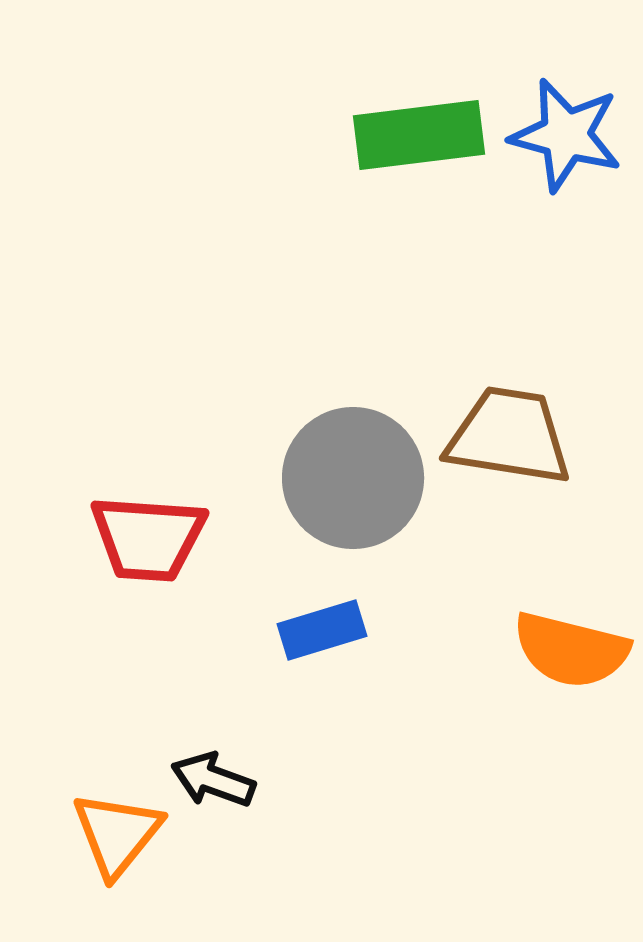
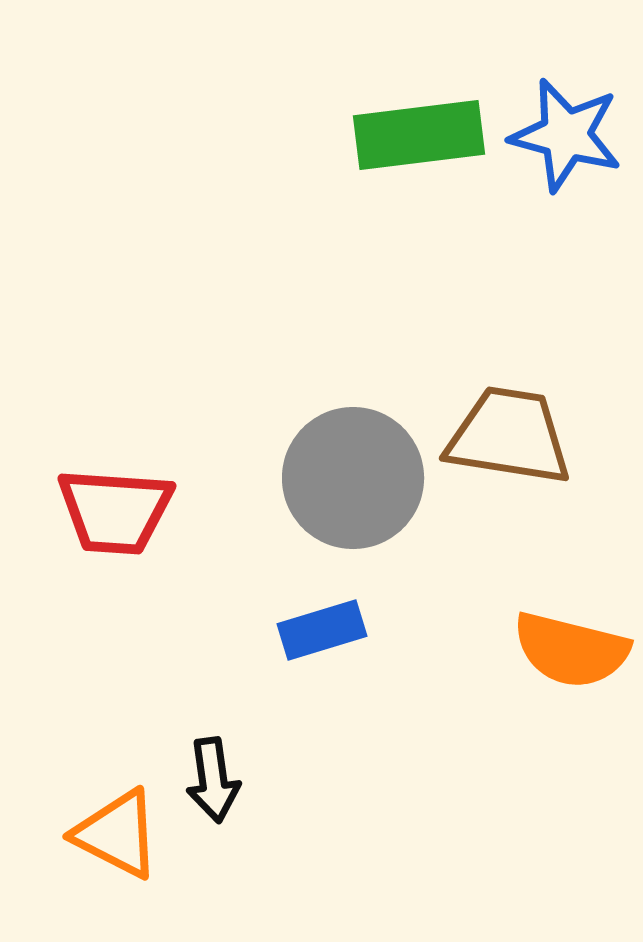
red trapezoid: moved 33 px left, 27 px up
black arrow: rotated 118 degrees counterclockwise
orange triangle: rotated 42 degrees counterclockwise
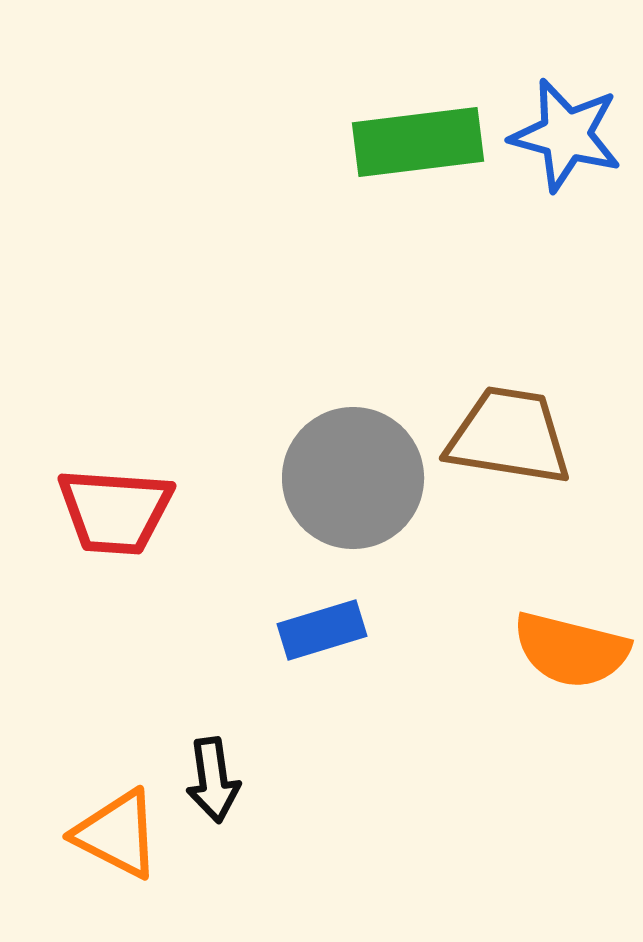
green rectangle: moved 1 px left, 7 px down
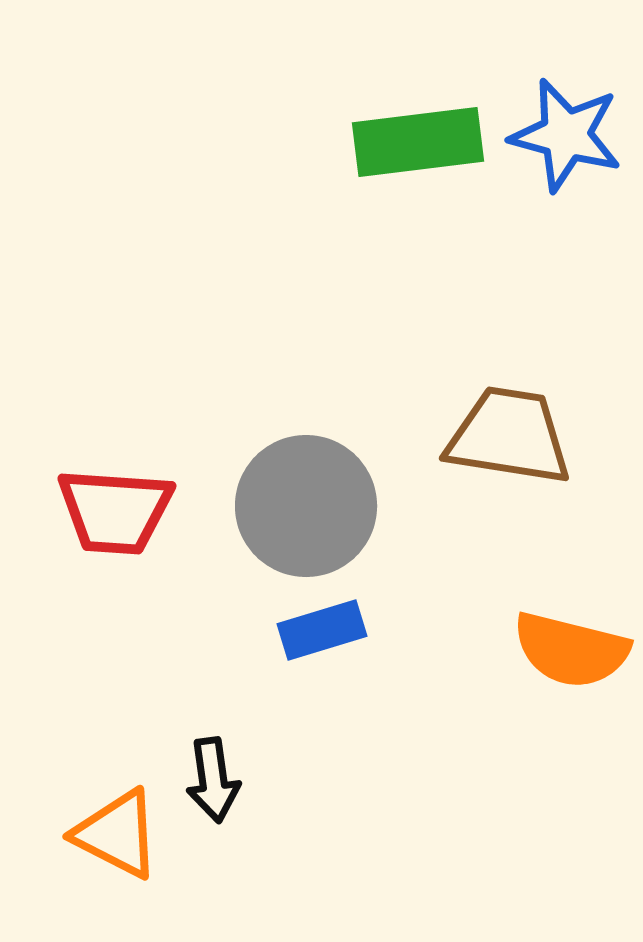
gray circle: moved 47 px left, 28 px down
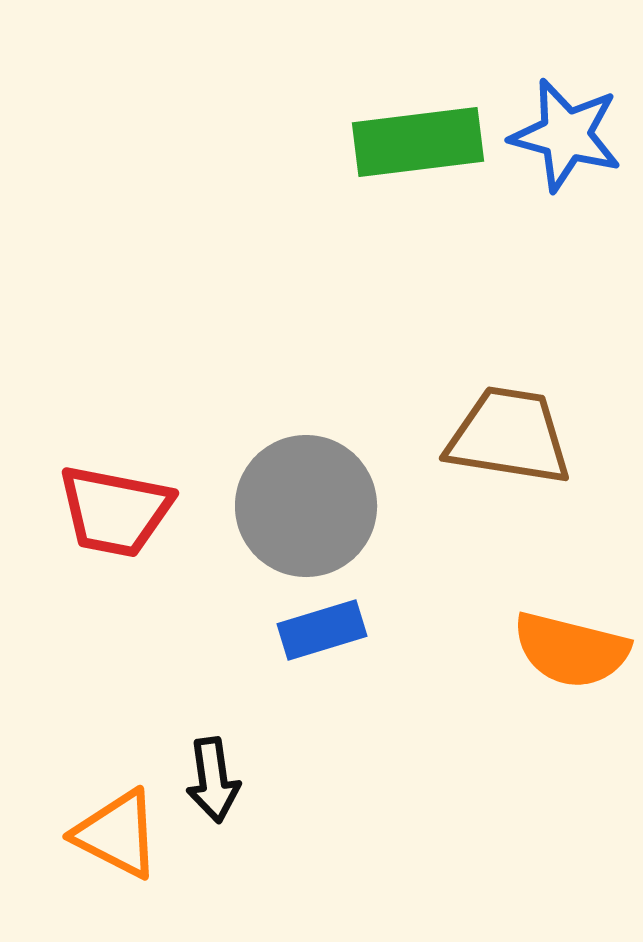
red trapezoid: rotated 7 degrees clockwise
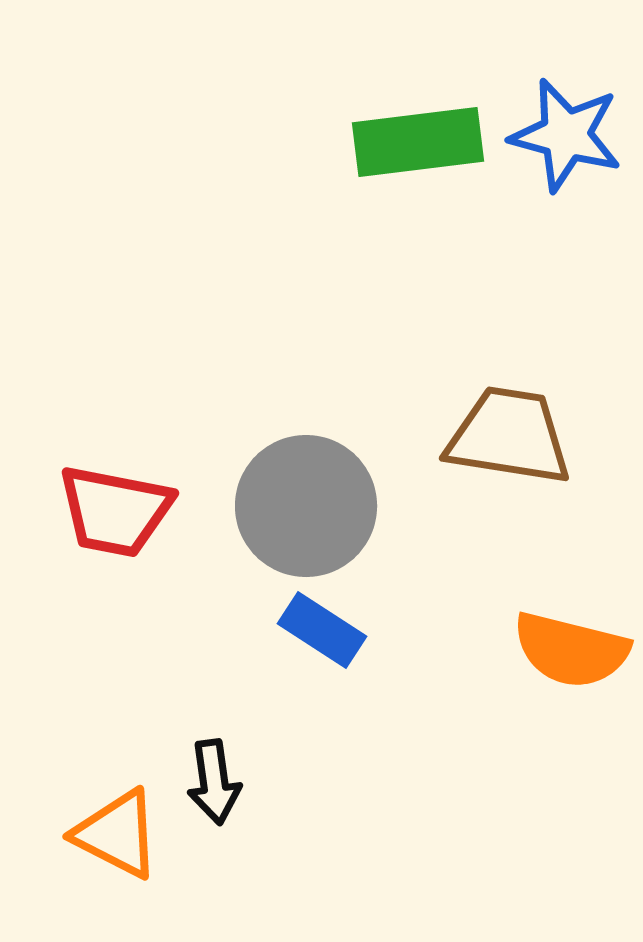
blue rectangle: rotated 50 degrees clockwise
black arrow: moved 1 px right, 2 px down
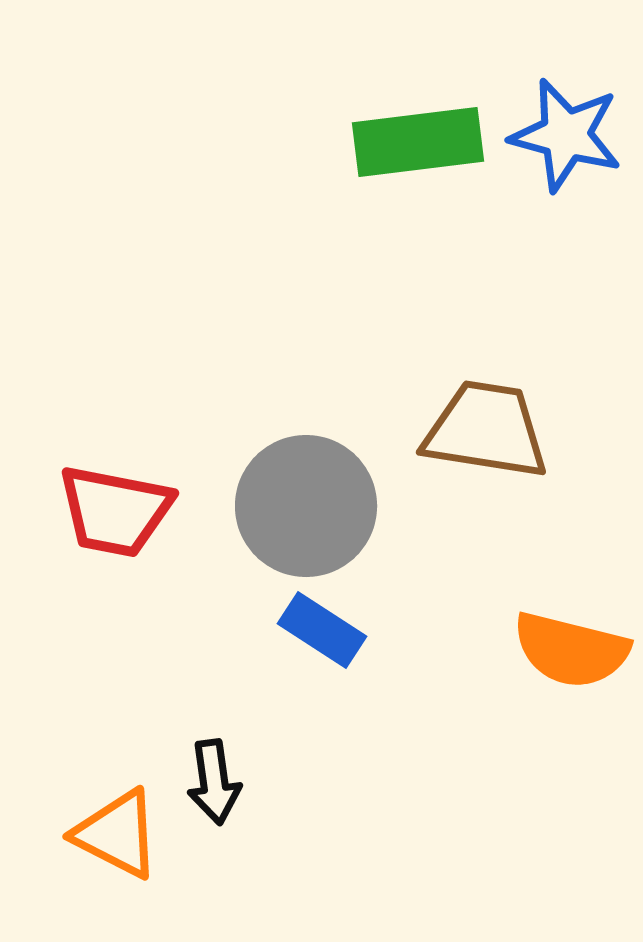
brown trapezoid: moved 23 px left, 6 px up
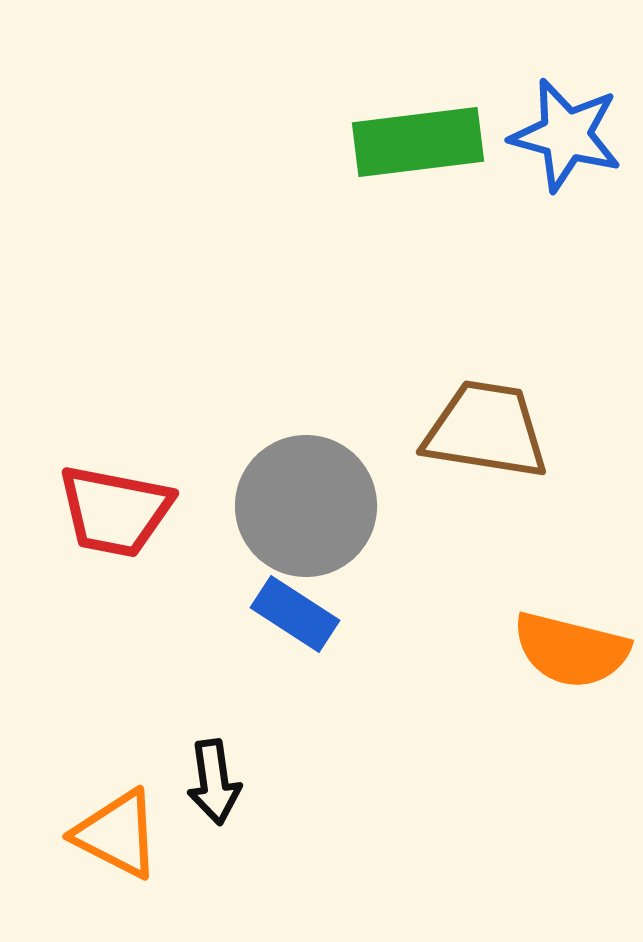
blue rectangle: moved 27 px left, 16 px up
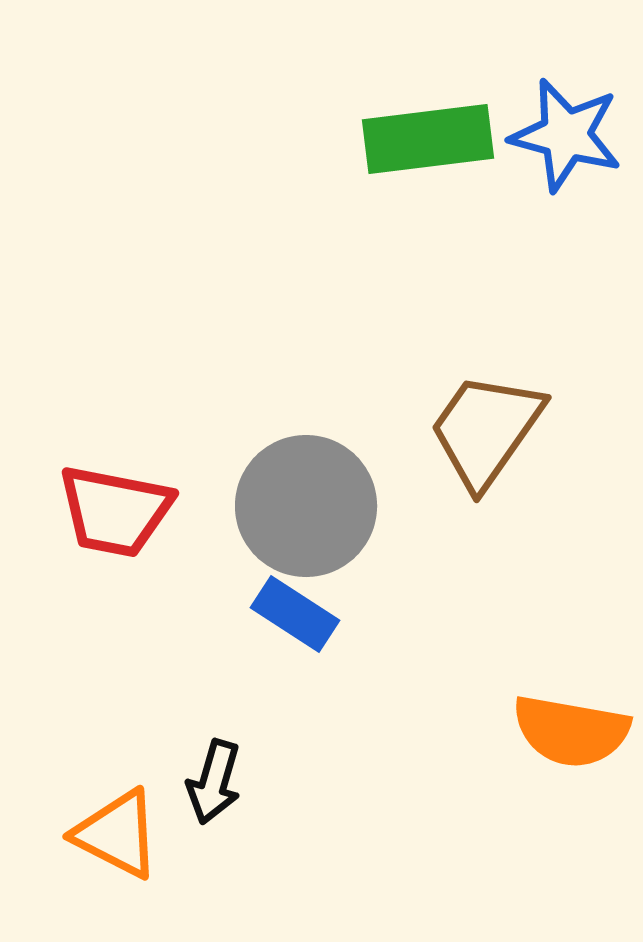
green rectangle: moved 10 px right, 3 px up
brown trapezoid: rotated 64 degrees counterclockwise
orange semicircle: moved 81 px down; rotated 4 degrees counterclockwise
black arrow: rotated 24 degrees clockwise
